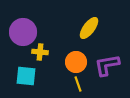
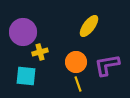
yellow ellipse: moved 2 px up
yellow cross: rotated 21 degrees counterclockwise
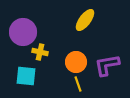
yellow ellipse: moved 4 px left, 6 px up
yellow cross: rotated 28 degrees clockwise
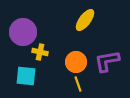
purple L-shape: moved 4 px up
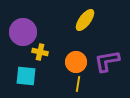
yellow line: rotated 28 degrees clockwise
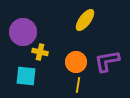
yellow line: moved 1 px down
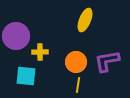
yellow ellipse: rotated 15 degrees counterclockwise
purple circle: moved 7 px left, 4 px down
yellow cross: rotated 14 degrees counterclockwise
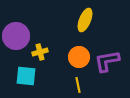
yellow cross: rotated 14 degrees counterclockwise
orange circle: moved 3 px right, 5 px up
yellow line: rotated 21 degrees counterclockwise
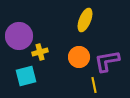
purple circle: moved 3 px right
cyan square: rotated 20 degrees counterclockwise
yellow line: moved 16 px right
